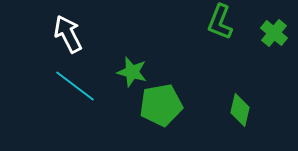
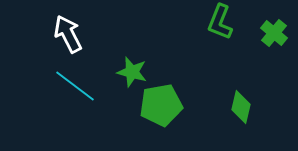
green diamond: moved 1 px right, 3 px up
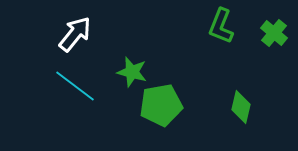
green L-shape: moved 1 px right, 4 px down
white arrow: moved 7 px right; rotated 66 degrees clockwise
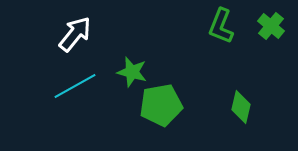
green cross: moved 3 px left, 7 px up
cyan line: rotated 66 degrees counterclockwise
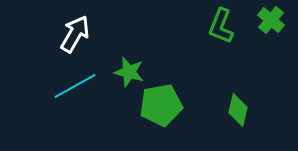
green cross: moved 6 px up
white arrow: rotated 9 degrees counterclockwise
green star: moved 3 px left
green diamond: moved 3 px left, 3 px down
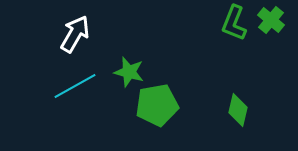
green L-shape: moved 13 px right, 3 px up
green pentagon: moved 4 px left
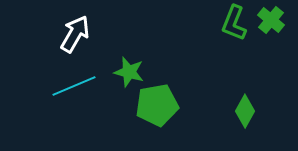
cyan line: moved 1 px left; rotated 6 degrees clockwise
green diamond: moved 7 px right, 1 px down; rotated 16 degrees clockwise
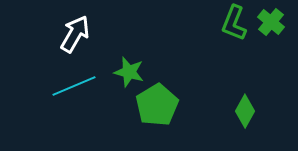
green cross: moved 2 px down
green pentagon: rotated 21 degrees counterclockwise
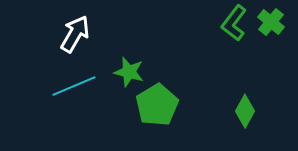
green L-shape: rotated 15 degrees clockwise
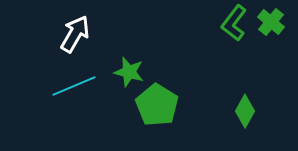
green pentagon: rotated 9 degrees counterclockwise
